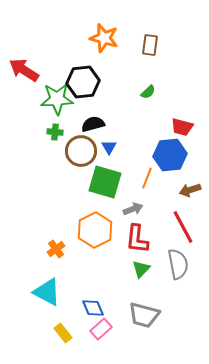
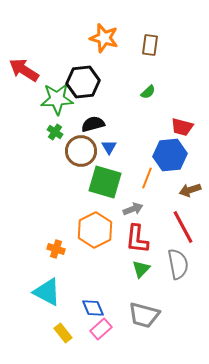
green cross: rotated 28 degrees clockwise
orange cross: rotated 36 degrees counterclockwise
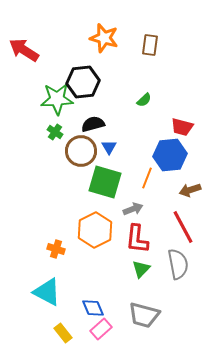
red arrow: moved 20 px up
green semicircle: moved 4 px left, 8 px down
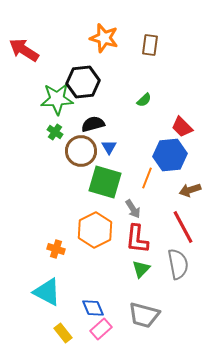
red trapezoid: rotated 30 degrees clockwise
gray arrow: rotated 78 degrees clockwise
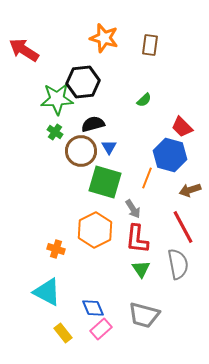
blue hexagon: rotated 20 degrees clockwise
green triangle: rotated 18 degrees counterclockwise
